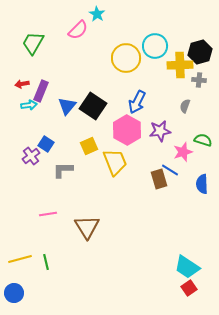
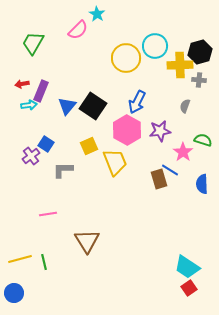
pink star: rotated 18 degrees counterclockwise
brown triangle: moved 14 px down
green line: moved 2 px left
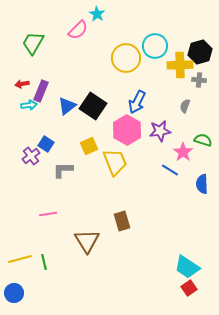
blue triangle: rotated 12 degrees clockwise
brown rectangle: moved 37 px left, 42 px down
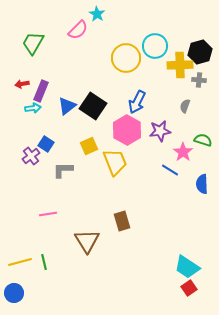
cyan arrow: moved 4 px right, 3 px down
yellow line: moved 3 px down
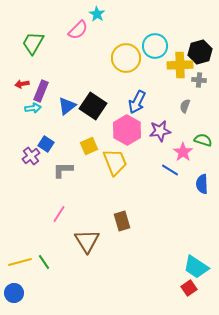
pink line: moved 11 px right; rotated 48 degrees counterclockwise
green line: rotated 21 degrees counterclockwise
cyan trapezoid: moved 9 px right
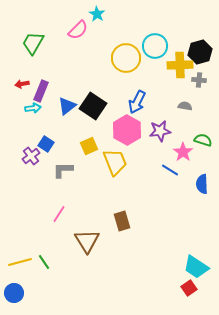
gray semicircle: rotated 80 degrees clockwise
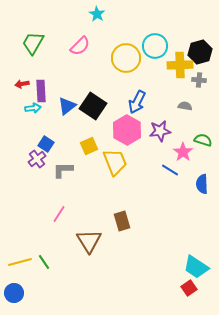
pink semicircle: moved 2 px right, 16 px down
purple rectangle: rotated 25 degrees counterclockwise
purple cross: moved 6 px right, 3 px down
brown triangle: moved 2 px right
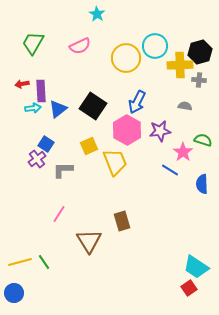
pink semicircle: rotated 20 degrees clockwise
blue triangle: moved 9 px left, 3 px down
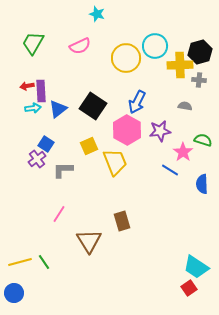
cyan star: rotated 14 degrees counterclockwise
red arrow: moved 5 px right, 2 px down
